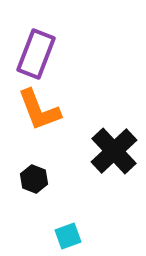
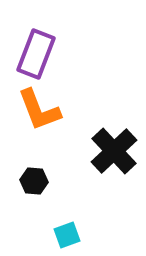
black hexagon: moved 2 px down; rotated 16 degrees counterclockwise
cyan square: moved 1 px left, 1 px up
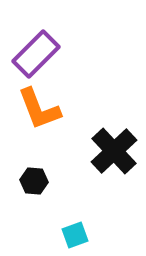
purple rectangle: rotated 24 degrees clockwise
orange L-shape: moved 1 px up
cyan square: moved 8 px right
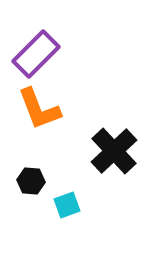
black hexagon: moved 3 px left
cyan square: moved 8 px left, 30 px up
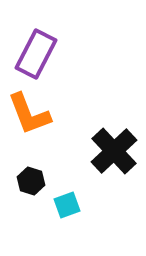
purple rectangle: rotated 18 degrees counterclockwise
orange L-shape: moved 10 px left, 5 px down
black hexagon: rotated 12 degrees clockwise
